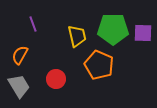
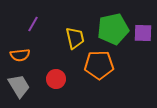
purple line: rotated 49 degrees clockwise
green pentagon: rotated 12 degrees counterclockwise
yellow trapezoid: moved 2 px left, 2 px down
orange semicircle: rotated 126 degrees counterclockwise
orange pentagon: rotated 24 degrees counterclockwise
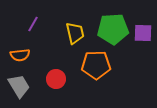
green pentagon: rotated 8 degrees clockwise
yellow trapezoid: moved 5 px up
orange pentagon: moved 3 px left
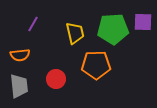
purple square: moved 11 px up
gray trapezoid: rotated 25 degrees clockwise
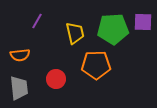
purple line: moved 4 px right, 3 px up
gray trapezoid: moved 2 px down
